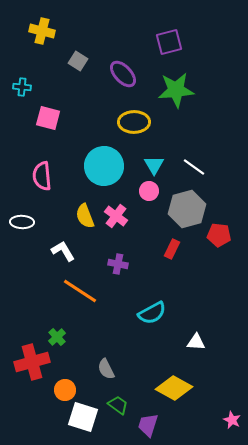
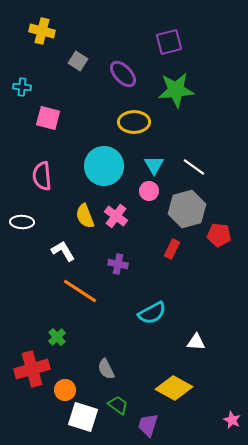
red cross: moved 7 px down
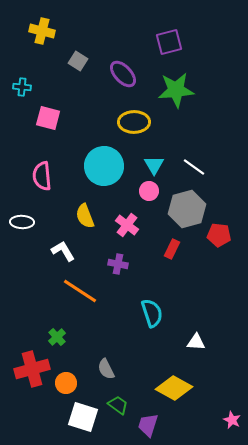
pink cross: moved 11 px right, 9 px down
cyan semicircle: rotated 80 degrees counterclockwise
orange circle: moved 1 px right, 7 px up
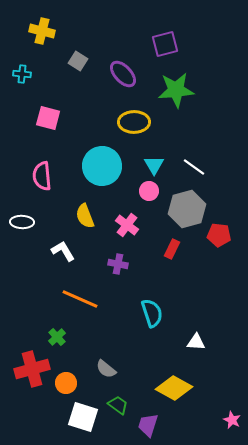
purple square: moved 4 px left, 2 px down
cyan cross: moved 13 px up
cyan circle: moved 2 px left
orange line: moved 8 px down; rotated 9 degrees counterclockwise
gray semicircle: rotated 25 degrees counterclockwise
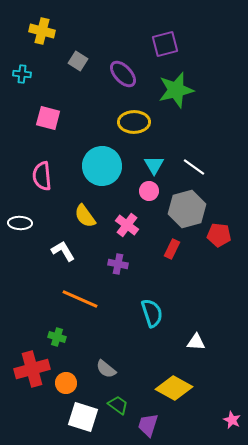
green star: rotated 9 degrees counterclockwise
yellow semicircle: rotated 15 degrees counterclockwise
white ellipse: moved 2 px left, 1 px down
green cross: rotated 30 degrees counterclockwise
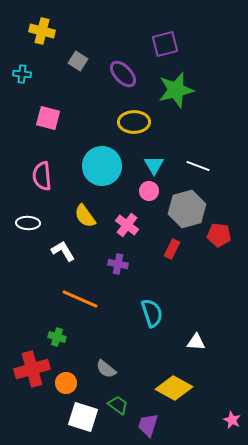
white line: moved 4 px right, 1 px up; rotated 15 degrees counterclockwise
white ellipse: moved 8 px right
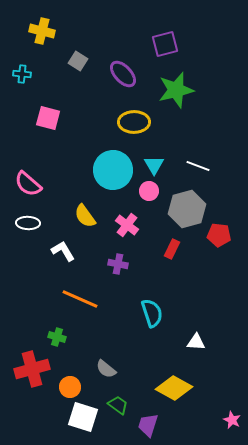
cyan circle: moved 11 px right, 4 px down
pink semicircle: moved 14 px left, 8 px down; rotated 44 degrees counterclockwise
orange circle: moved 4 px right, 4 px down
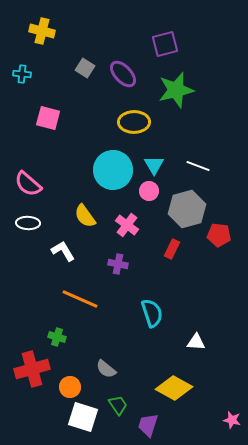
gray square: moved 7 px right, 7 px down
green trapezoid: rotated 20 degrees clockwise
pink star: rotated 12 degrees counterclockwise
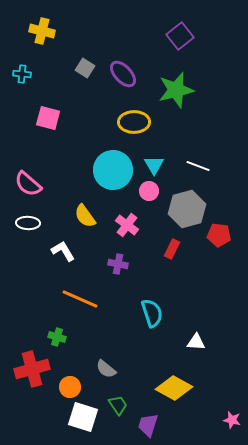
purple square: moved 15 px right, 8 px up; rotated 24 degrees counterclockwise
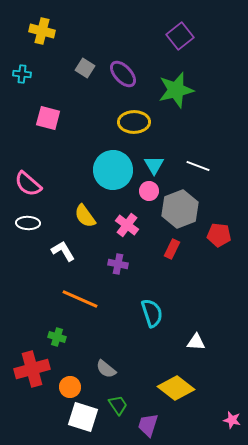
gray hexagon: moved 7 px left; rotated 6 degrees counterclockwise
yellow diamond: moved 2 px right; rotated 9 degrees clockwise
